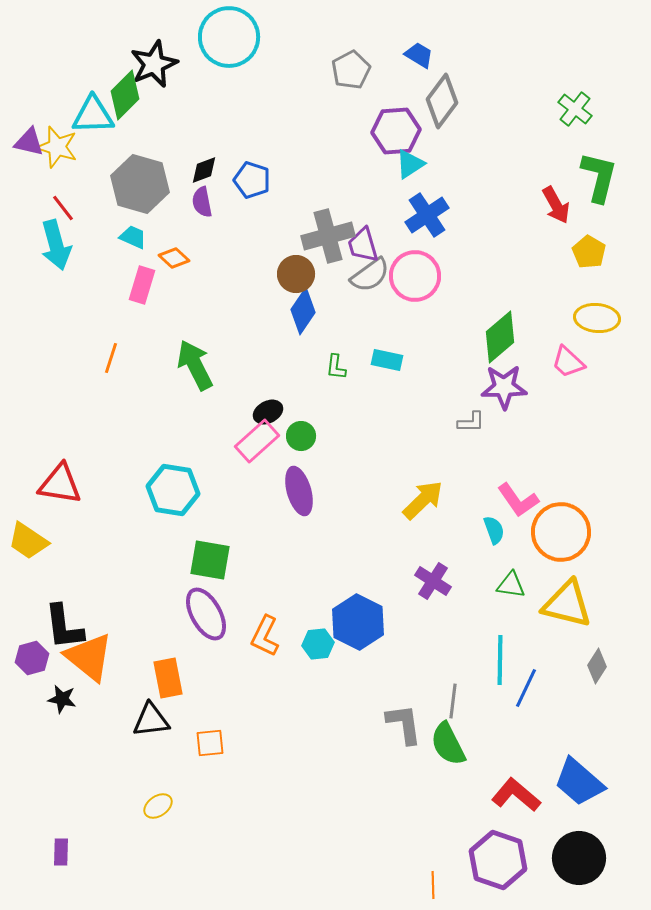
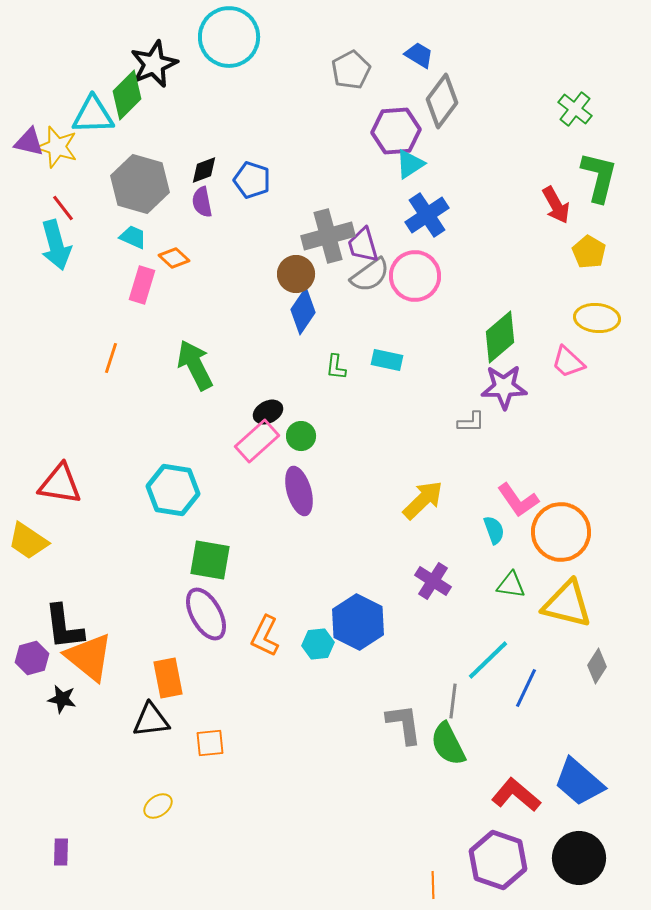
green diamond at (125, 95): moved 2 px right
cyan line at (500, 660): moved 12 px left; rotated 45 degrees clockwise
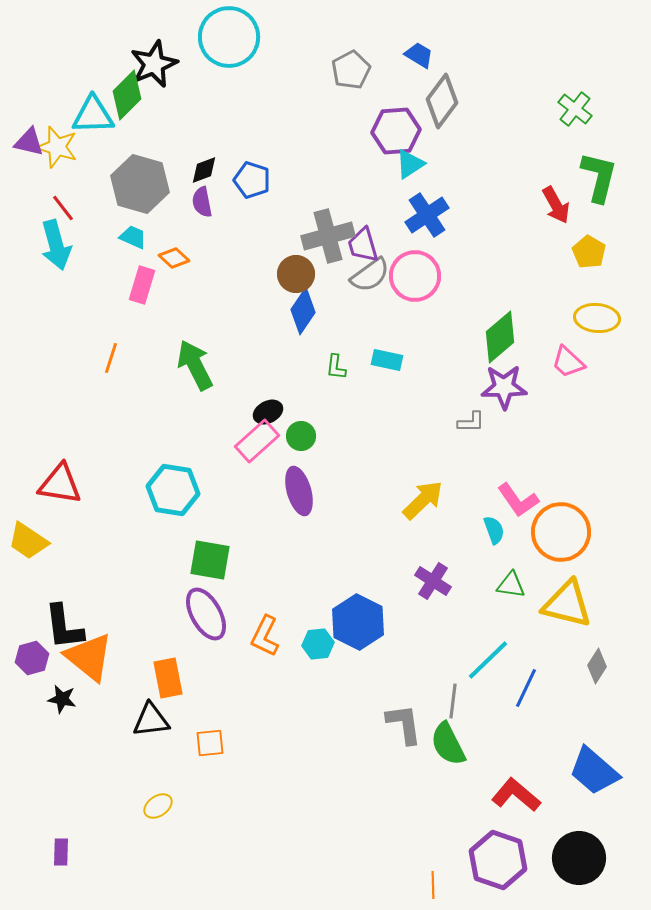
blue trapezoid at (579, 782): moved 15 px right, 11 px up
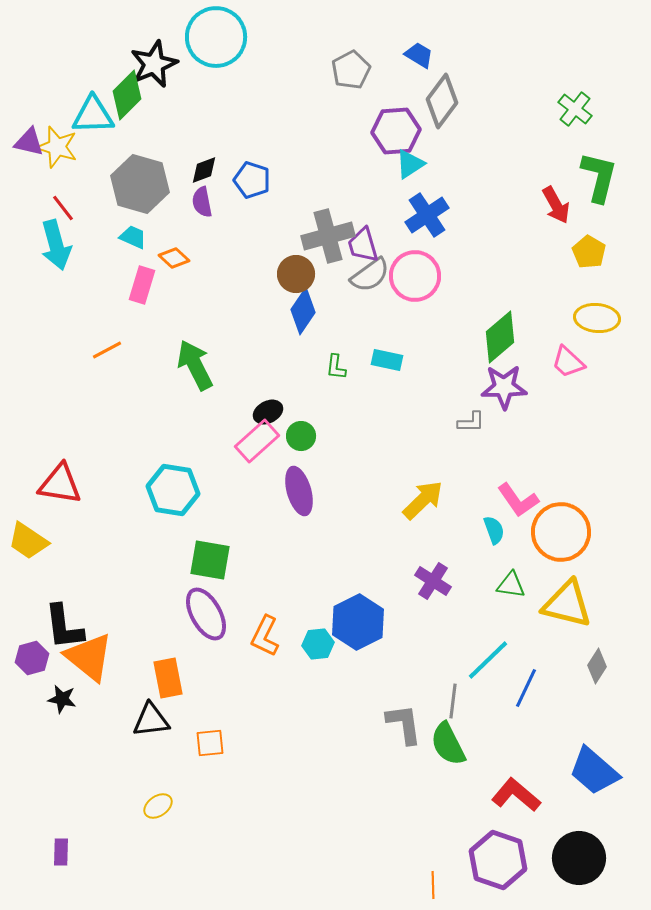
cyan circle at (229, 37): moved 13 px left
orange line at (111, 358): moved 4 px left, 8 px up; rotated 44 degrees clockwise
blue hexagon at (358, 622): rotated 6 degrees clockwise
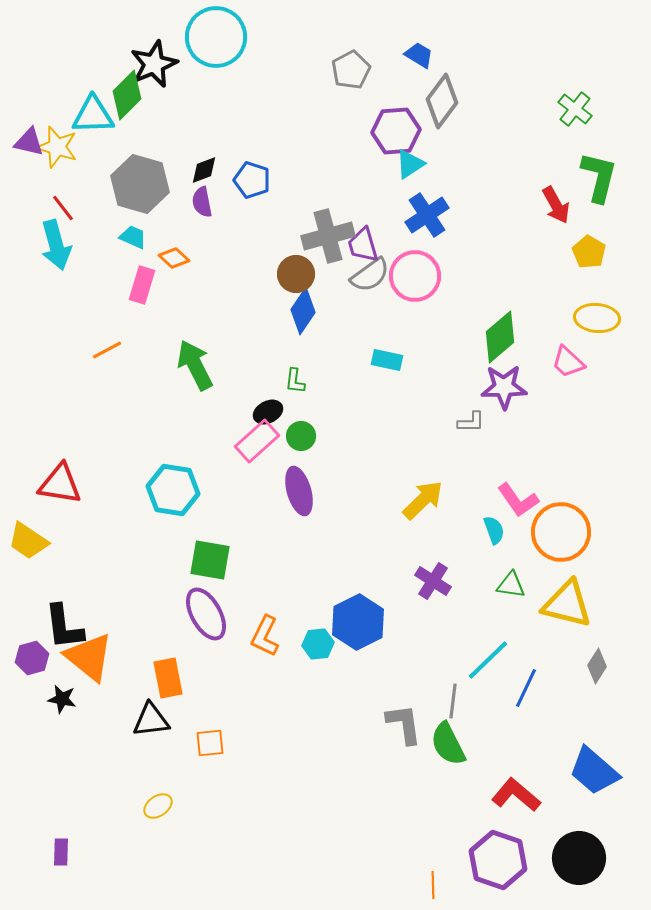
green L-shape at (336, 367): moved 41 px left, 14 px down
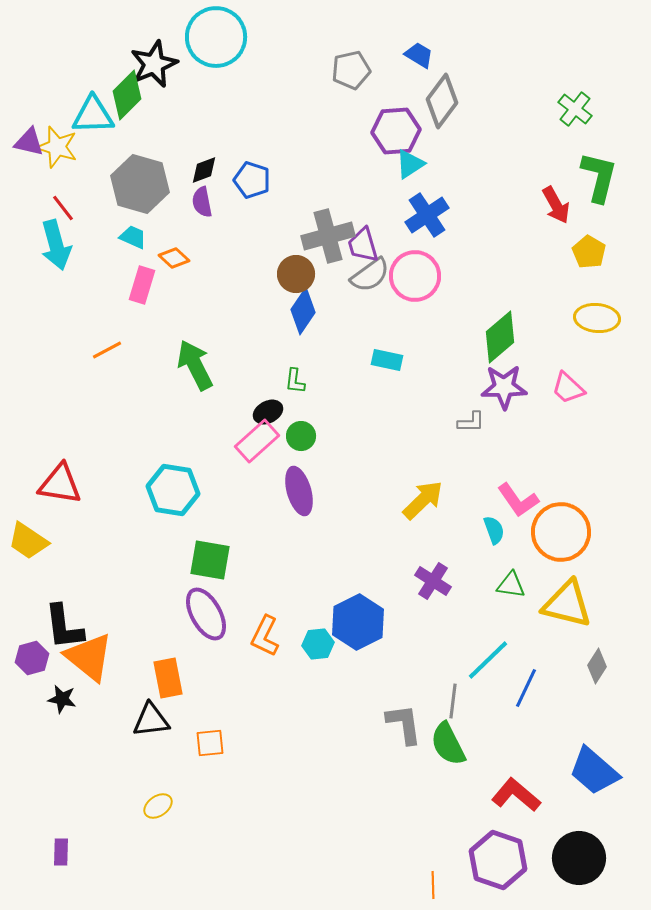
gray pentagon at (351, 70): rotated 15 degrees clockwise
pink trapezoid at (568, 362): moved 26 px down
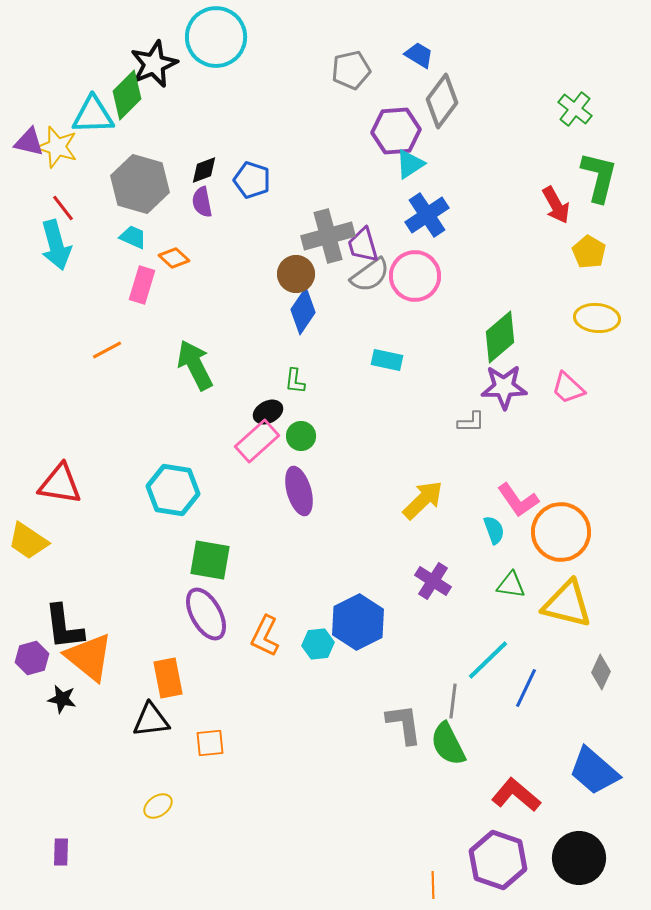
gray diamond at (597, 666): moved 4 px right, 6 px down; rotated 8 degrees counterclockwise
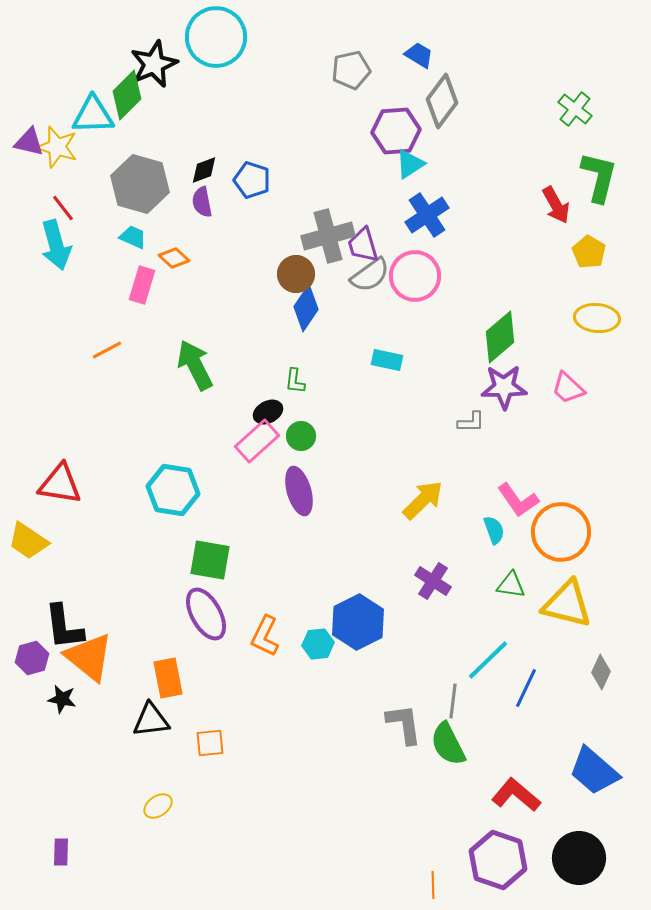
blue diamond at (303, 311): moved 3 px right, 3 px up
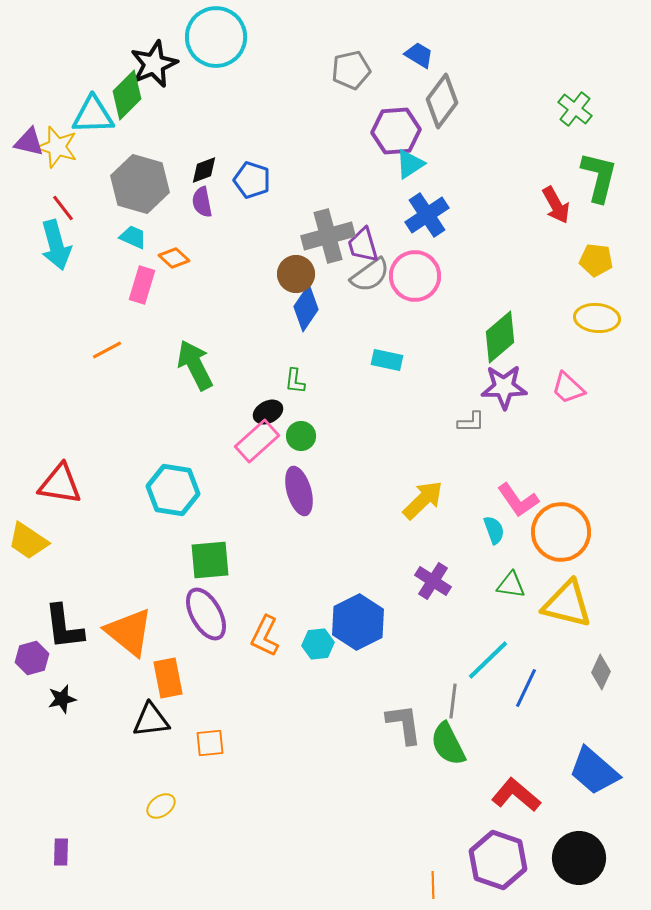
yellow pentagon at (589, 252): moved 7 px right, 8 px down; rotated 24 degrees counterclockwise
green square at (210, 560): rotated 15 degrees counterclockwise
orange triangle at (89, 657): moved 40 px right, 25 px up
black star at (62, 699): rotated 24 degrees counterclockwise
yellow ellipse at (158, 806): moved 3 px right
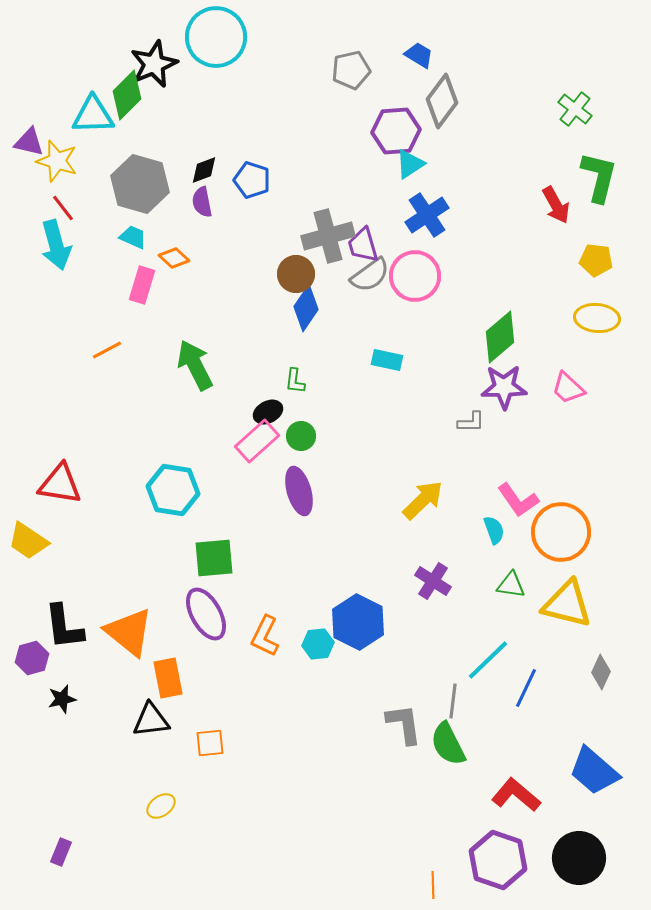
yellow star at (57, 147): moved 14 px down
green square at (210, 560): moved 4 px right, 2 px up
blue hexagon at (358, 622): rotated 6 degrees counterclockwise
purple rectangle at (61, 852): rotated 20 degrees clockwise
